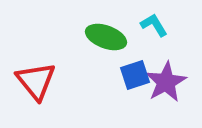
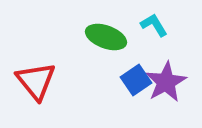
blue square: moved 1 px right, 5 px down; rotated 16 degrees counterclockwise
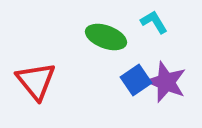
cyan L-shape: moved 3 px up
purple star: rotated 21 degrees counterclockwise
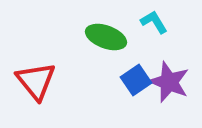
purple star: moved 3 px right
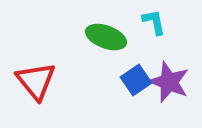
cyan L-shape: rotated 20 degrees clockwise
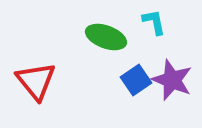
purple star: moved 3 px right, 2 px up
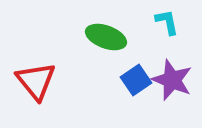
cyan L-shape: moved 13 px right
